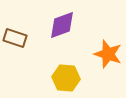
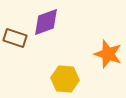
purple diamond: moved 16 px left, 3 px up
yellow hexagon: moved 1 px left, 1 px down
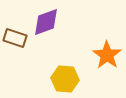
orange star: moved 1 px left, 1 px down; rotated 16 degrees clockwise
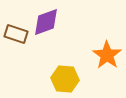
brown rectangle: moved 1 px right, 4 px up
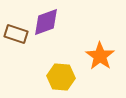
orange star: moved 7 px left, 1 px down
yellow hexagon: moved 4 px left, 2 px up
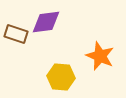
purple diamond: rotated 12 degrees clockwise
orange star: rotated 12 degrees counterclockwise
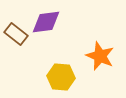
brown rectangle: rotated 20 degrees clockwise
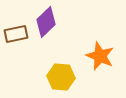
purple diamond: rotated 36 degrees counterclockwise
brown rectangle: rotated 50 degrees counterclockwise
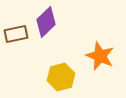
yellow hexagon: rotated 20 degrees counterclockwise
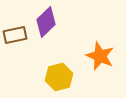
brown rectangle: moved 1 px left, 1 px down
yellow hexagon: moved 2 px left
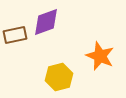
purple diamond: rotated 24 degrees clockwise
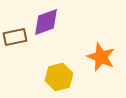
brown rectangle: moved 2 px down
orange star: moved 1 px right, 1 px down
